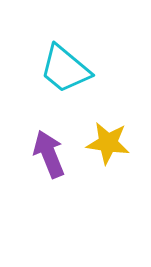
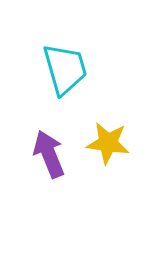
cyan trapezoid: rotated 146 degrees counterclockwise
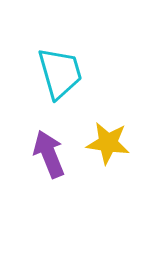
cyan trapezoid: moved 5 px left, 4 px down
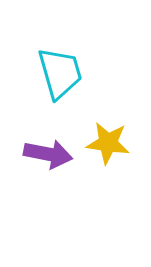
purple arrow: moved 1 px left; rotated 123 degrees clockwise
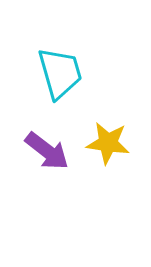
purple arrow: moved 1 px left, 3 px up; rotated 27 degrees clockwise
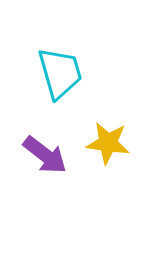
purple arrow: moved 2 px left, 4 px down
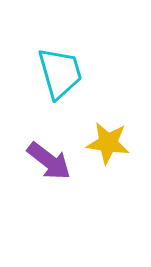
purple arrow: moved 4 px right, 6 px down
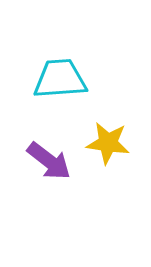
cyan trapezoid: moved 6 px down; rotated 78 degrees counterclockwise
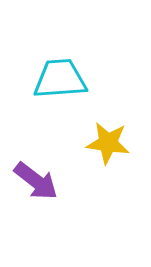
purple arrow: moved 13 px left, 20 px down
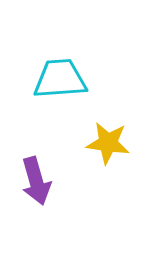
purple arrow: rotated 36 degrees clockwise
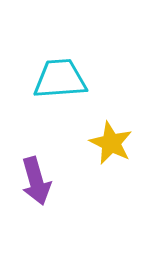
yellow star: moved 3 px right; rotated 18 degrees clockwise
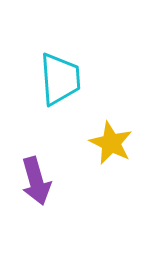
cyan trapezoid: rotated 90 degrees clockwise
